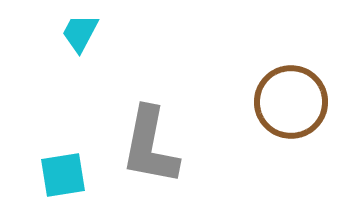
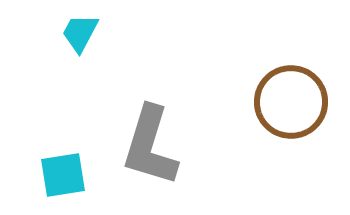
gray L-shape: rotated 6 degrees clockwise
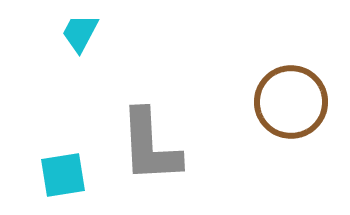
gray L-shape: rotated 20 degrees counterclockwise
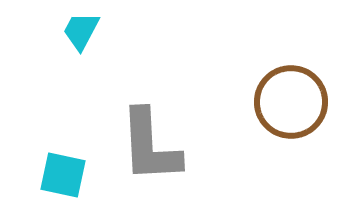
cyan trapezoid: moved 1 px right, 2 px up
cyan square: rotated 21 degrees clockwise
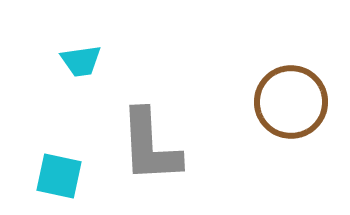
cyan trapezoid: moved 30 px down; rotated 126 degrees counterclockwise
cyan square: moved 4 px left, 1 px down
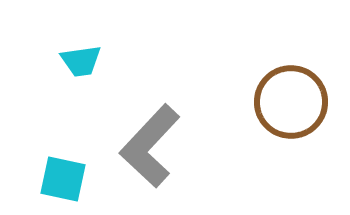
gray L-shape: rotated 46 degrees clockwise
cyan square: moved 4 px right, 3 px down
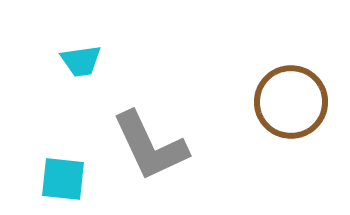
gray L-shape: rotated 68 degrees counterclockwise
cyan square: rotated 6 degrees counterclockwise
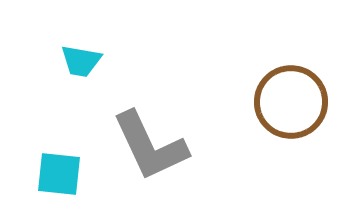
cyan trapezoid: rotated 18 degrees clockwise
cyan square: moved 4 px left, 5 px up
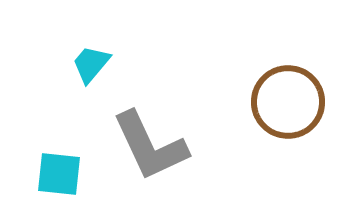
cyan trapezoid: moved 10 px right, 3 px down; rotated 120 degrees clockwise
brown circle: moved 3 px left
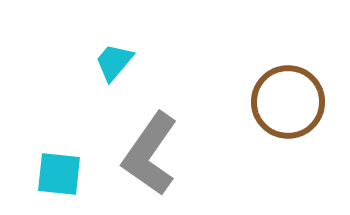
cyan trapezoid: moved 23 px right, 2 px up
gray L-shape: moved 8 px down; rotated 60 degrees clockwise
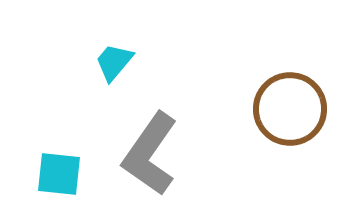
brown circle: moved 2 px right, 7 px down
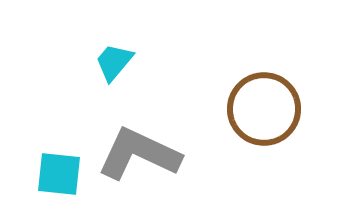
brown circle: moved 26 px left
gray L-shape: moved 11 px left; rotated 80 degrees clockwise
